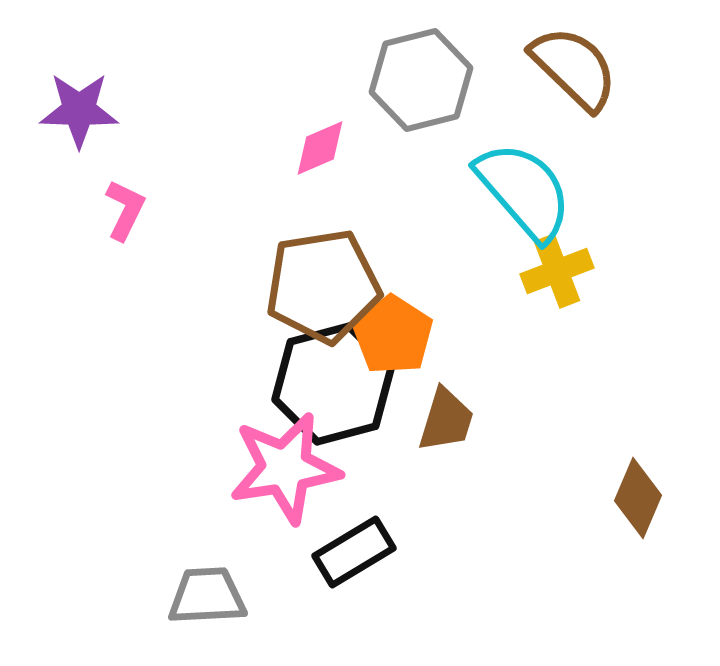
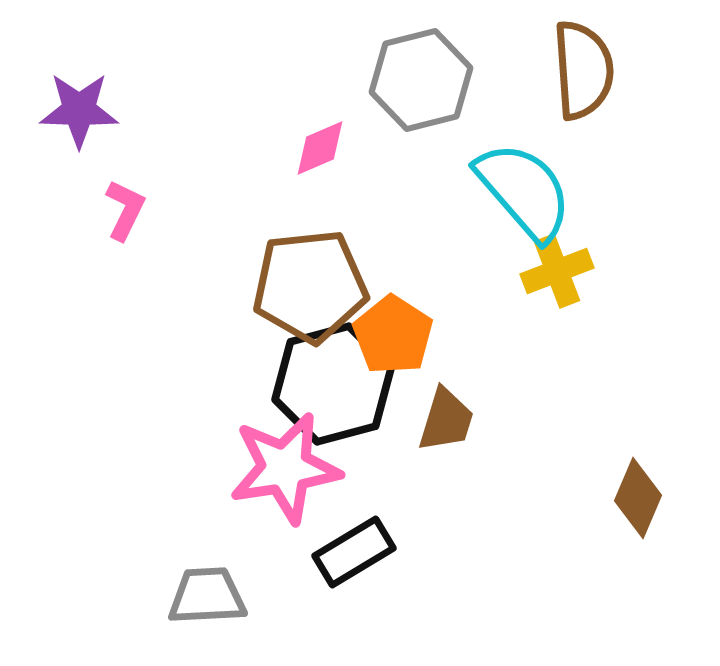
brown semicircle: moved 9 px right, 2 px down; rotated 42 degrees clockwise
brown pentagon: moved 13 px left; rotated 3 degrees clockwise
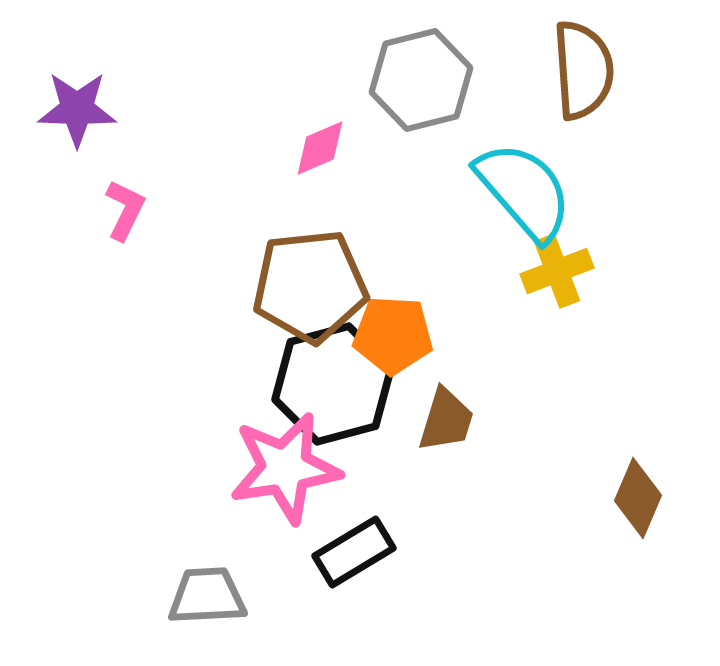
purple star: moved 2 px left, 1 px up
orange pentagon: rotated 30 degrees counterclockwise
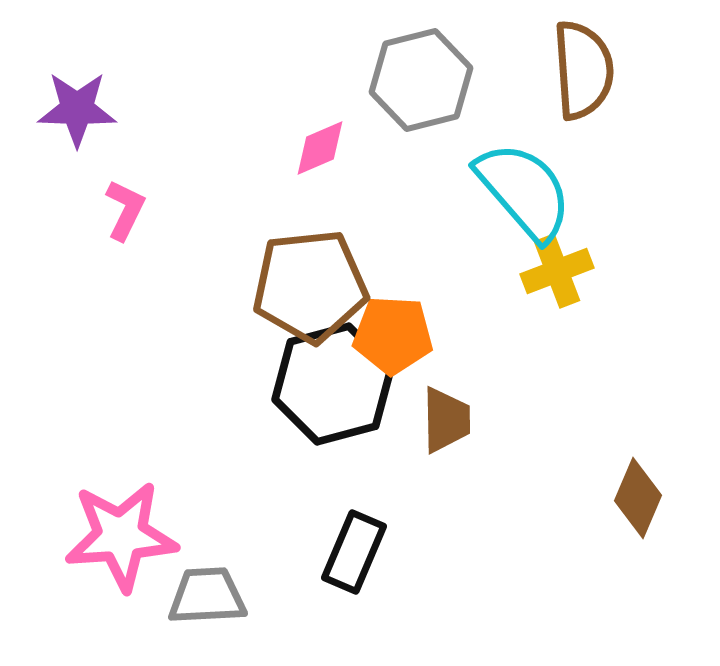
brown trapezoid: rotated 18 degrees counterclockwise
pink star: moved 164 px left, 68 px down; rotated 5 degrees clockwise
black rectangle: rotated 36 degrees counterclockwise
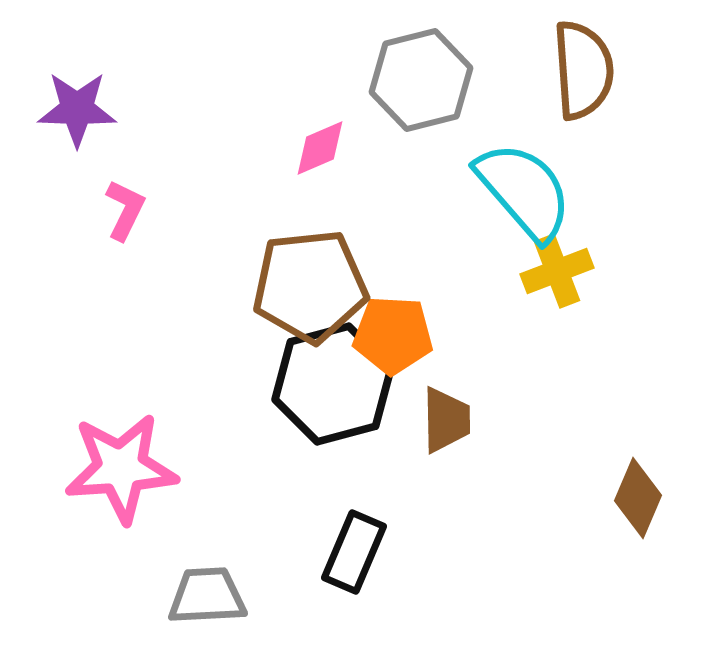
pink star: moved 68 px up
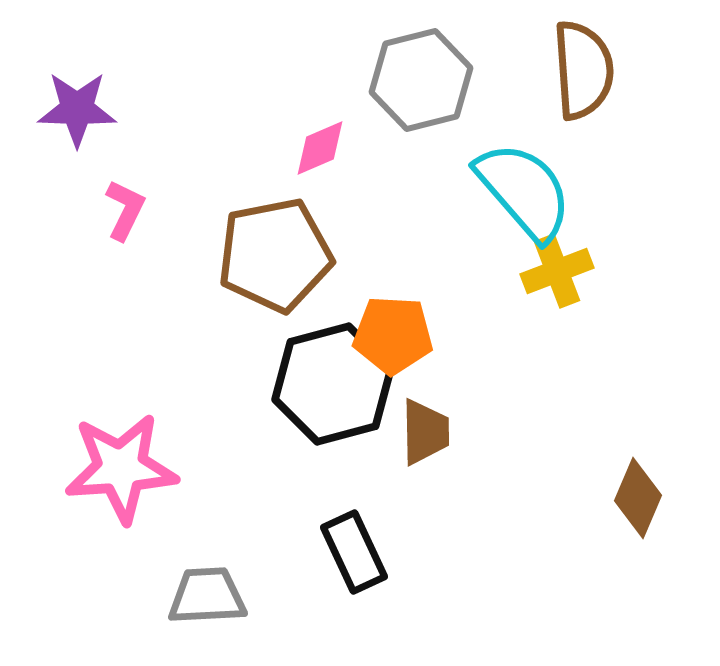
brown pentagon: moved 35 px left, 31 px up; rotated 5 degrees counterclockwise
brown trapezoid: moved 21 px left, 12 px down
black rectangle: rotated 48 degrees counterclockwise
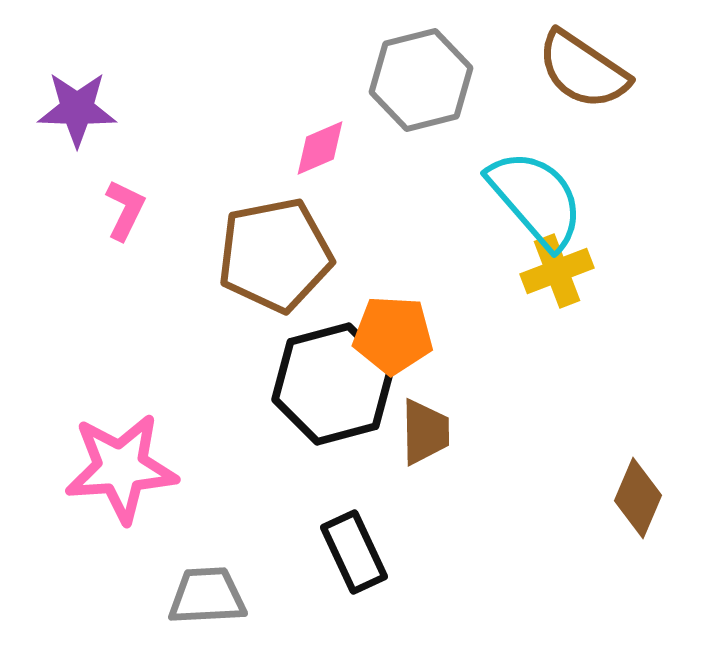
brown semicircle: rotated 128 degrees clockwise
cyan semicircle: moved 12 px right, 8 px down
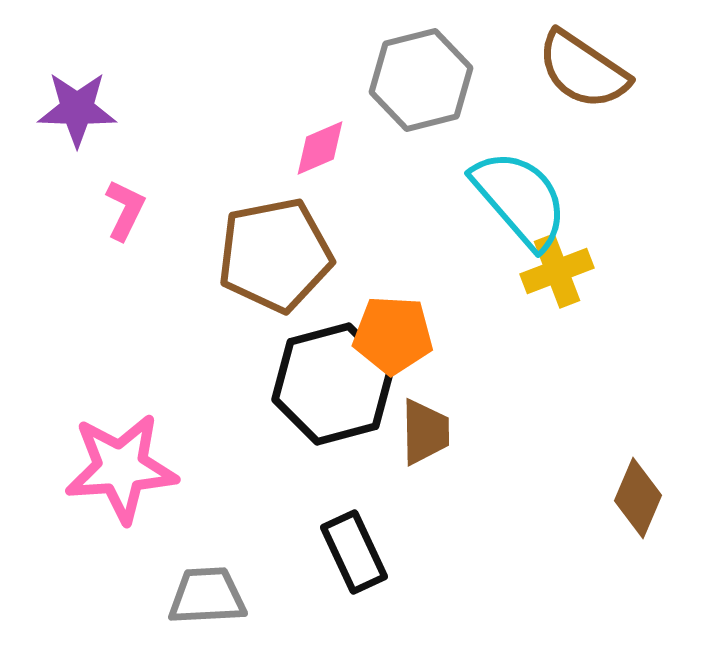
cyan semicircle: moved 16 px left
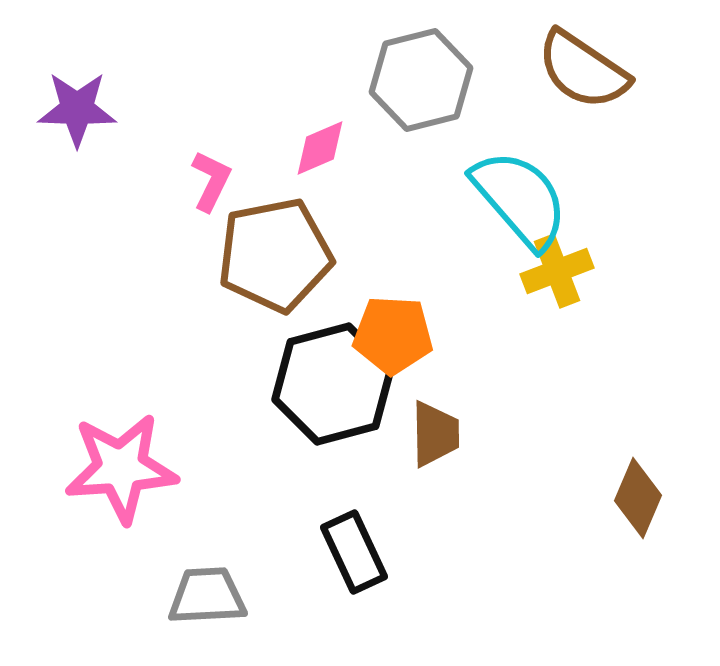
pink L-shape: moved 86 px right, 29 px up
brown trapezoid: moved 10 px right, 2 px down
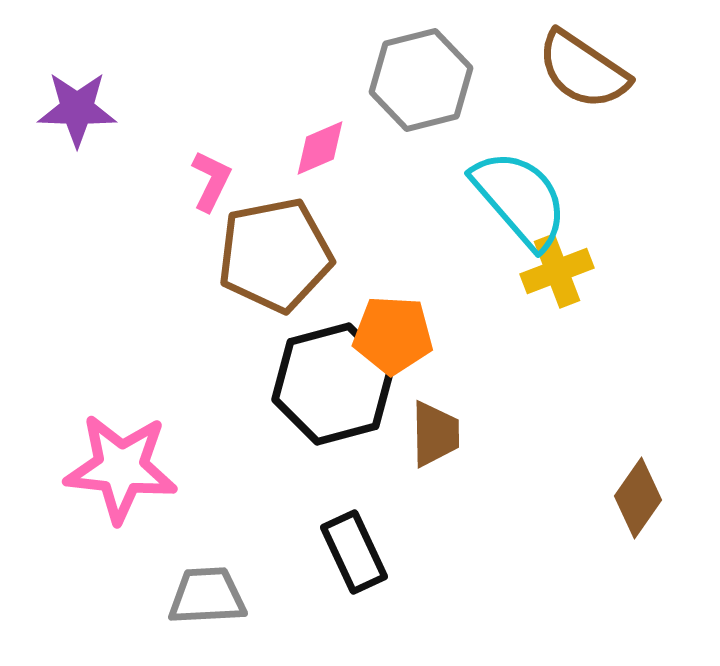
pink star: rotated 10 degrees clockwise
brown diamond: rotated 12 degrees clockwise
